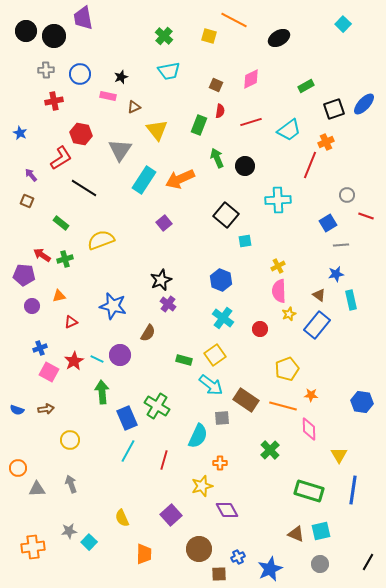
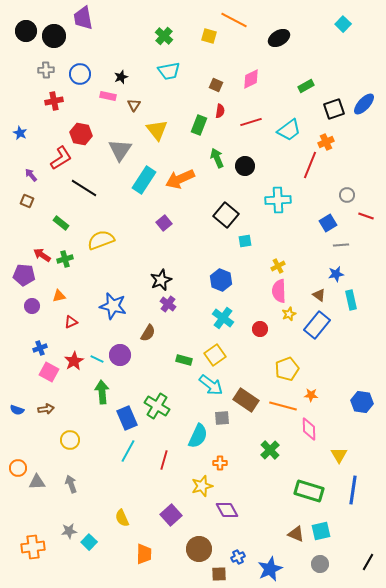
brown triangle at (134, 107): moved 2 px up; rotated 32 degrees counterclockwise
gray triangle at (37, 489): moved 7 px up
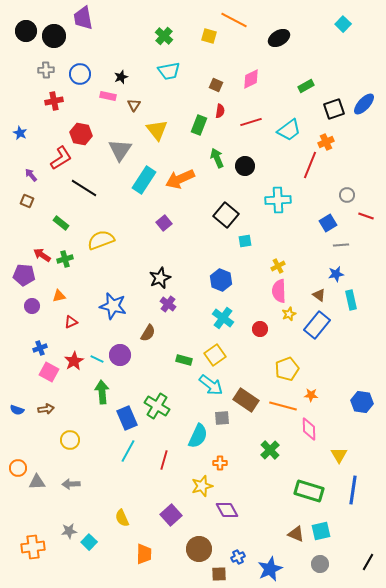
black star at (161, 280): moved 1 px left, 2 px up
gray arrow at (71, 484): rotated 72 degrees counterclockwise
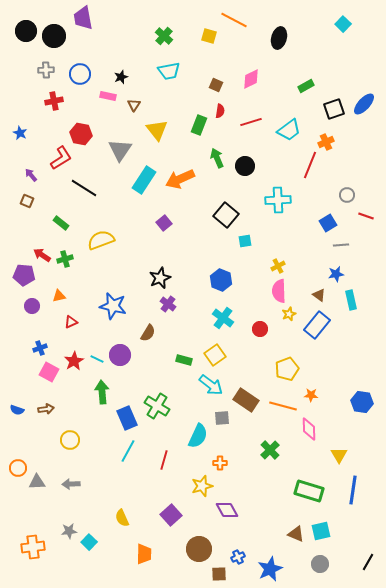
black ellipse at (279, 38): rotated 45 degrees counterclockwise
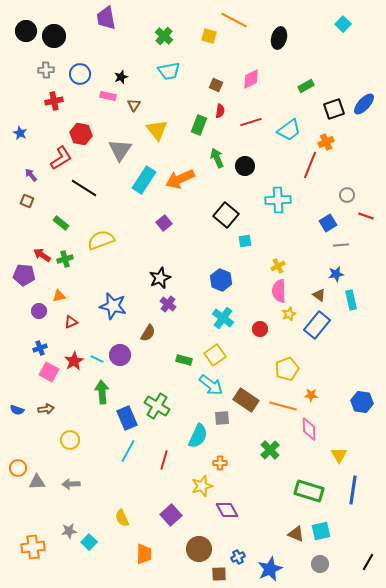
purple trapezoid at (83, 18): moved 23 px right
purple circle at (32, 306): moved 7 px right, 5 px down
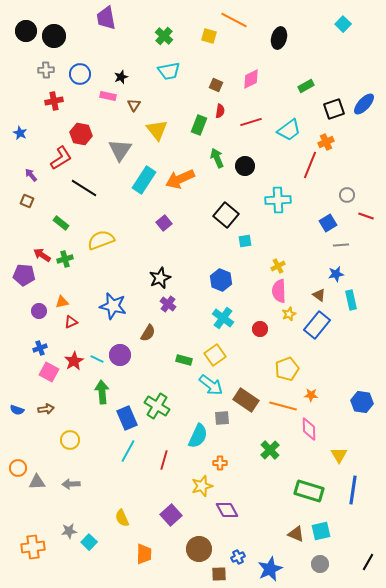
orange triangle at (59, 296): moved 3 px right, 6 px down
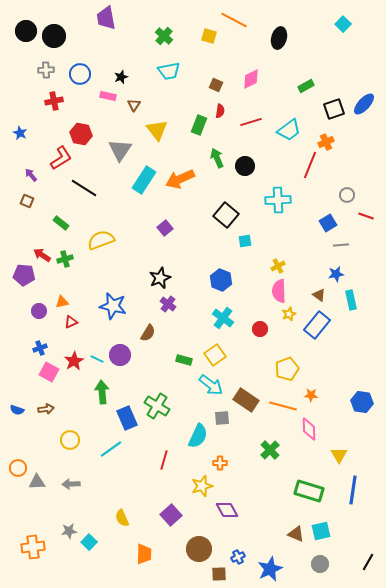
purple square at (164, 223): moved 1 px right, 5 px down
cyan line at (128, 451): moved 17 px left, 2 px up; rotated 25 degrees clockwise
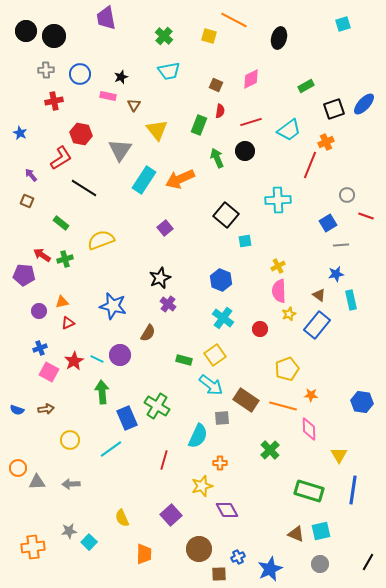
cyan square at (343, 24): rotated 28 degrees clockwise
black circle at (245, 166): moved 15 px up
red triangle at (71, 322): moved 3 px left, 1 px down
